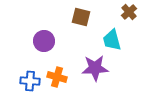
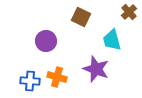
brown square: rotated 12 degrees clockwise
purple circle: moved 2 px right
purple star: moved 1 px right, 1 px down; rotated 24 degrees clockwise
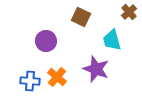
orange cross: rotated 24 degrees clockwise
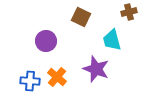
brown cross: rotated 28 degrees clockwise
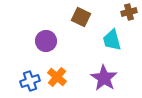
purple star: moved 8 px right, 9 px down; rotated 12 degrees clockwise
blue cross: rotated 24 degrees counterclockwise
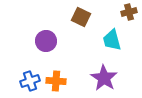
orange cross: moved 1 px left, 4 px down; rotated 36 degrees counterclockwise
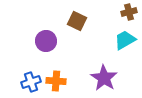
brown square: moved 4 px left, 4 px down
cyan trapezoid: moved 13 px right; rotated 75 degrees clockwise
blue cross: moved 1 px right, 1 px down
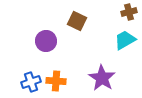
purple star: moved 2 px left
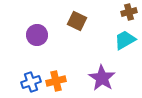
purple circle: moved 9 px left, 6 px up
orange cross: rotated 18 degrees counterclockwise
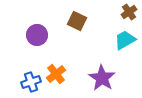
brown cross: rotated 21 degrees counterclockwise
orange cross: moved 7 px up; rotated 24 degrees counterclockwise
